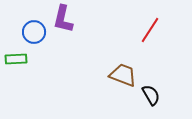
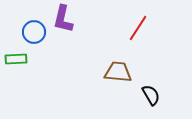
red line: moved 12 px left, 2 px up
brown trapezoid: moved 5 px left, 3 px up; rotated 16 degrees counterclockwise
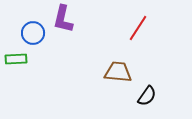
blue circle: moved 1 px left, 1 px down
black semicircle: moved 4 px left, 1 px down; rotated 65 degrees clockwise
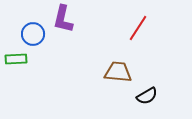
blue circle: moved 1 px down
black semicircle: rotated 25 degrees clockwise
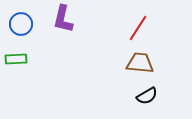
blue circle: moved 12 px left, 10 px up
brown trapezoid: moved 22 px right, 9 px up
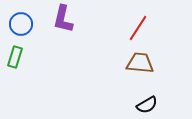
green rectangle: moved 1 px left, 2 px up; rotated 70 degrees counterclockwise
black semicircle: moved 9 px down
